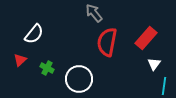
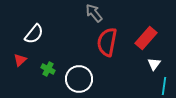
green cross: moved 1 px right, 1 px down
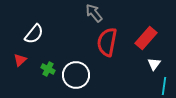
white circle: moved 3 px left, 4 px up
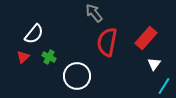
red triangle: moved 3 px right, 3 px up
green cross: moved 1 px right, 12 px up
white circle: moved 1 px right, 1 px down
cyan line: rotated 24 degrees clockwise
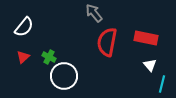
white semicircle: moved 10 px left, 7 px up
red rectangle: rotated 60 degrees clockwise
white triangle: moved 4 px left, 1 px down; rotated 16 degrees counterclockwise
white circle: moved 13 px left
cyan line: moved 2 px left, 2 px up; rotated 18 degrees counterclockwise
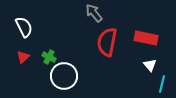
white semicircle: rotated 65 degrees counterclockwise
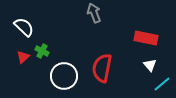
gray arrow: rotated 18 degrees clockwise
white semicircle: rotated 20 degrees counterclockwise
red semicircle: moved 5 px left, 26 px down
green cross: moved 7 px left, 6 px up
cyan line: rotated 36 degrees clockwise
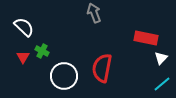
red triangle: rotated 16 degrees counterclockwise
white triangle: moved 11 px right, 7 px up; rotated 24 degrees clockwise
